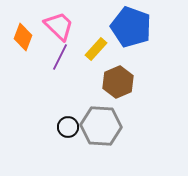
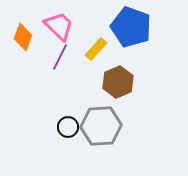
gray hexagon: rotated 6 degrees counterclockwise
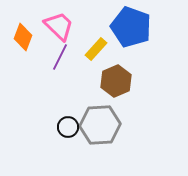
brown hexagon: moved 2 px left, 1 px up
gray hexagon: moved 1 px left, 1 px up
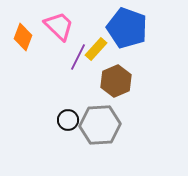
blue pentagon: moved 4 px left, 1 px down
purple line: moved 18 px right
black circle: moved 7 px up
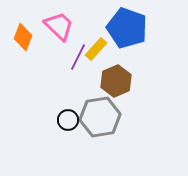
gray hexagon: moved 8 px up; rotated 6 degrees counterclockwise
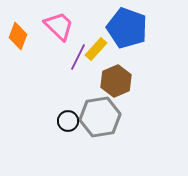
orange diamond: moved 5 px left, 1 px up
black circle: moved 1 px down
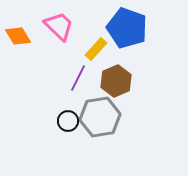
orange diamond: rotated 52 degrees counterclockwise
purple line: moved 21 px down
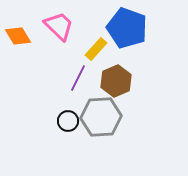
gray hexagon: moved 1 px right; rotated 6 degrees clockwise
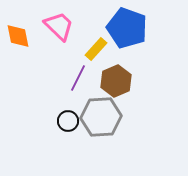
orange diamond: rotated 20 degrees clockwise
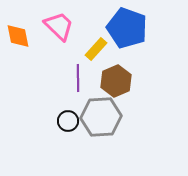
purple line: rotated 28 degrees counterclockwise
